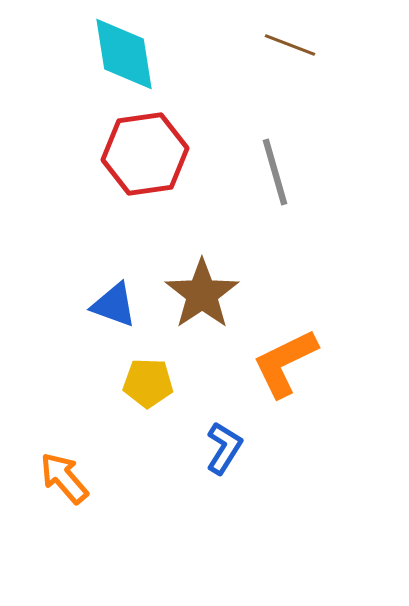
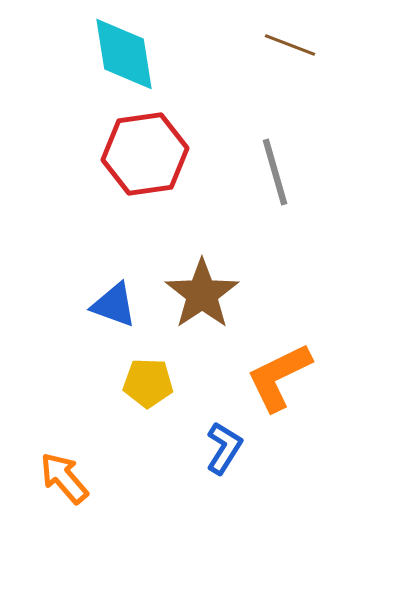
orange L-shape: moved 6 px left, 14 px down
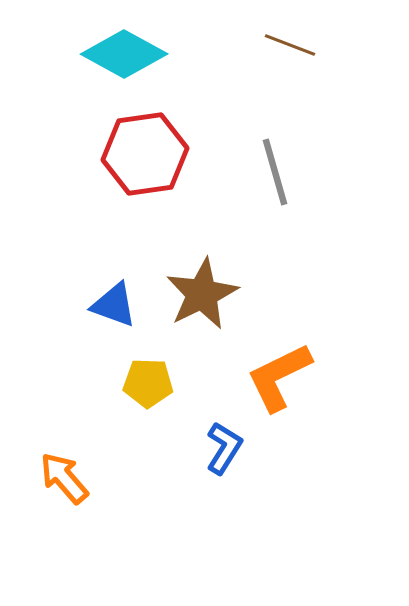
cyan diamond: rotated 52 degrees counterclockwise
brown star: rotated 8 degrees clockwise
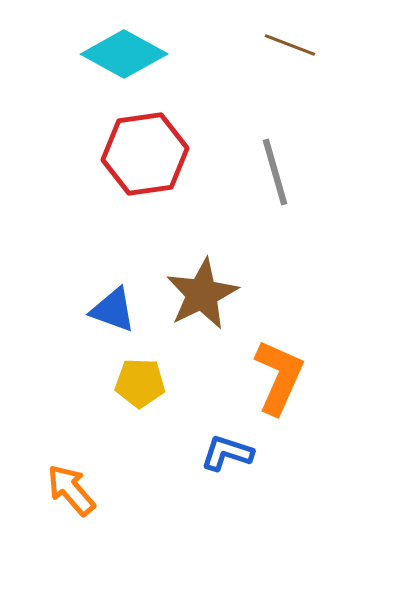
blue triangle: moved 1 px left, 5 px down
orange L-shape: rotated 140 degrees clockwise
yellow pentagon: moved 8 px left
blue L-shape: moved 3 px right, 5 px down; rotated 104 degrees counterclockwise
orange arrow: moved 7 px right, 12 px down
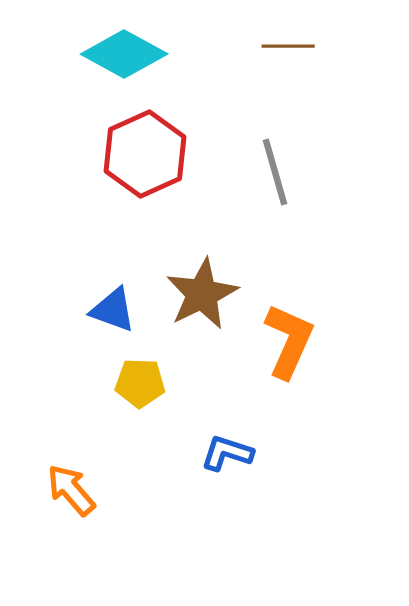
brown line: moved 2 px left, 1 px down; rotated 21 degrees counterclockwise
red hexagon: rotated 16 degrees counterclockwise
orange L-shape: moved 10 px right, 36 px up
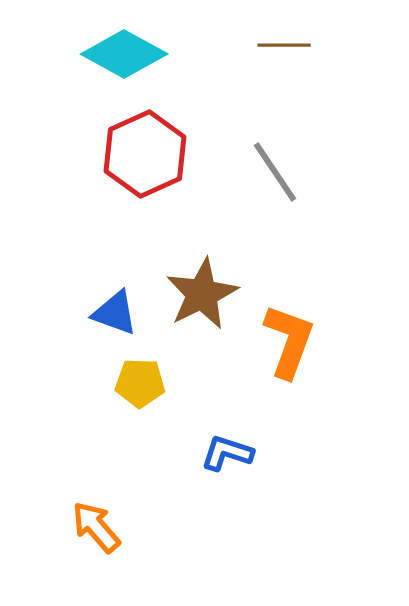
brown line: moved 4 px left, 1 px up
gray line: rotated 18 degrees counterclockwise
blue triangle: moved 2 px right, 3 px down
orange L-shape: rotated 4 degrees counterclockwise
orange arrow: moved 25 px right, 37 px down
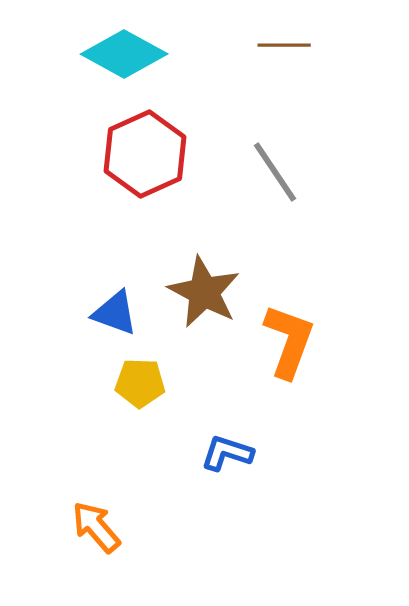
brown star: moved 2 px right, 2 px up; rotated 18 degrees counterclockwise
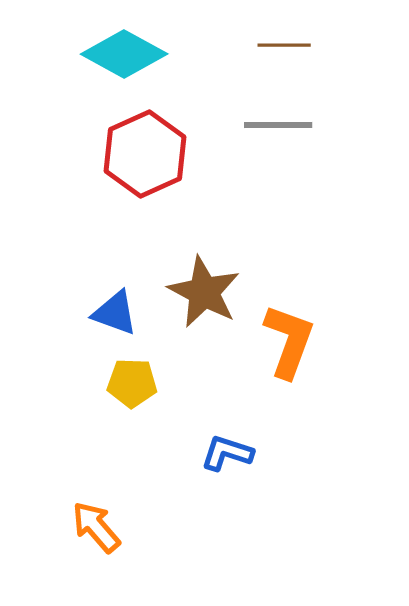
gray line: moved 3 px right, 47 px up; rotated 56 degrees counterclockwise
yellow pentagon: moved 8 px left
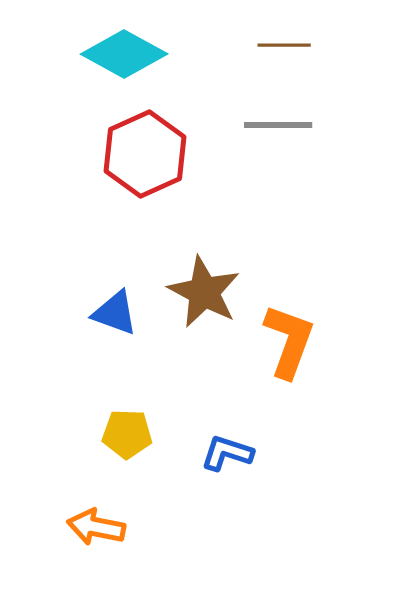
yellow pentagon: moved 5 px left, 51 px down
orange arrow: rotated 38 degrees counterclockwise
